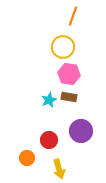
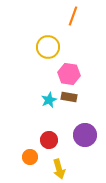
yellow circle: moved 15 px left
purple circle: moved 4 px right, 4 px down
orange circle: moved 3 px right, 1 px up
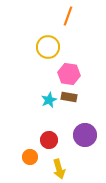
orange line: moved 5 px left
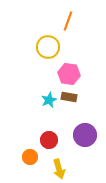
orange line: moved 5 px down
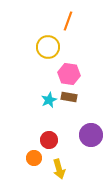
purple circle: moved 6 px right
orange circle: moved 4 px right, 1 px down
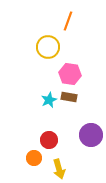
pink hexagon: moved 1 px right
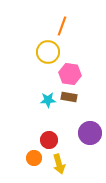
orange line: moved 6 px left, 5 px down
yellow circle: moved 5 px down
cyan star: moved 1 px left; rotated 21 degrees clockwise
purple circle: moved 1 px left, 2 px up
yellow arrow: moved 5 px up
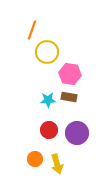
orange line: moved 30 px left, 4 px down
yellow circle: moved 1 px left
purple circle: moved 13 px left
red circle: moved 10 px up
orange circle: moved 1 px right, 1 px down
yellow arrow: moved 2 px left
